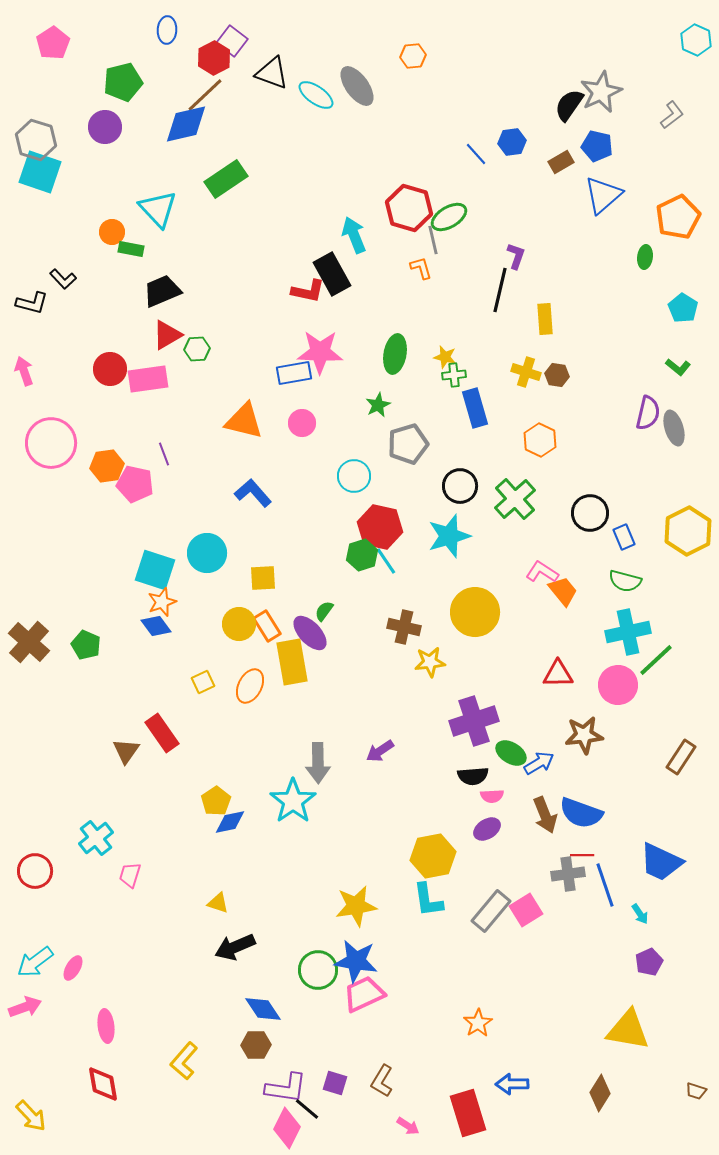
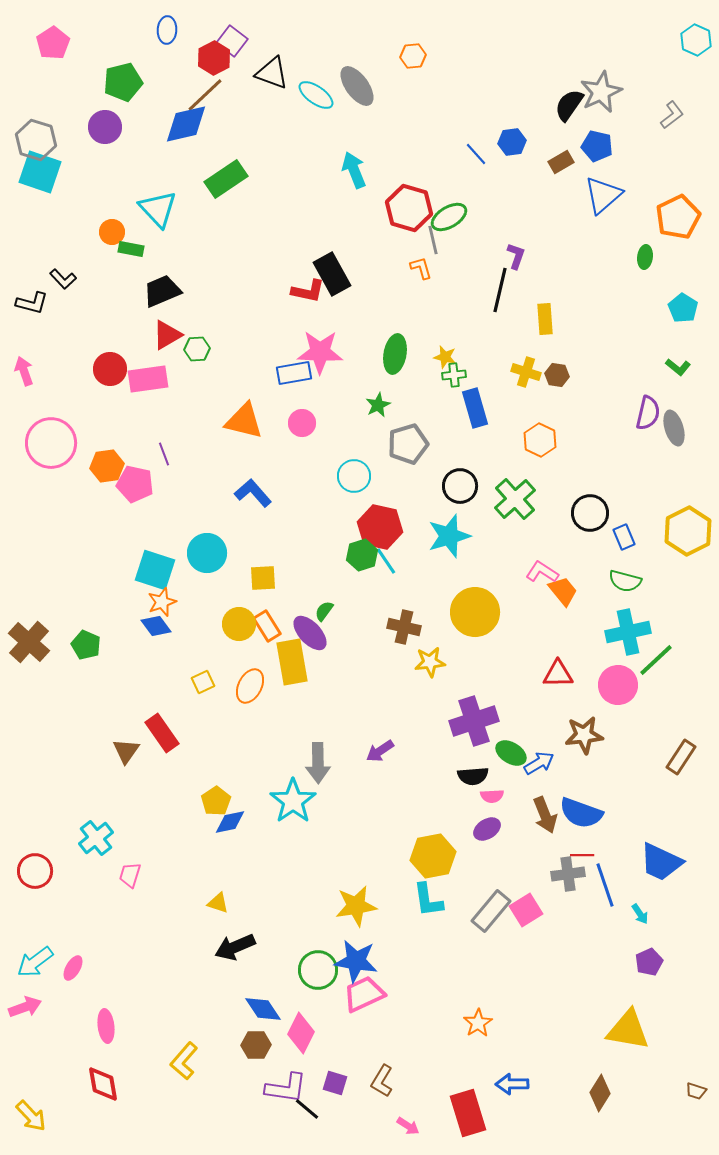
cyan arrow at (354, 235): moved 65 px up
pink diamond at (287, 1128): moved 14 px right, 95 px up
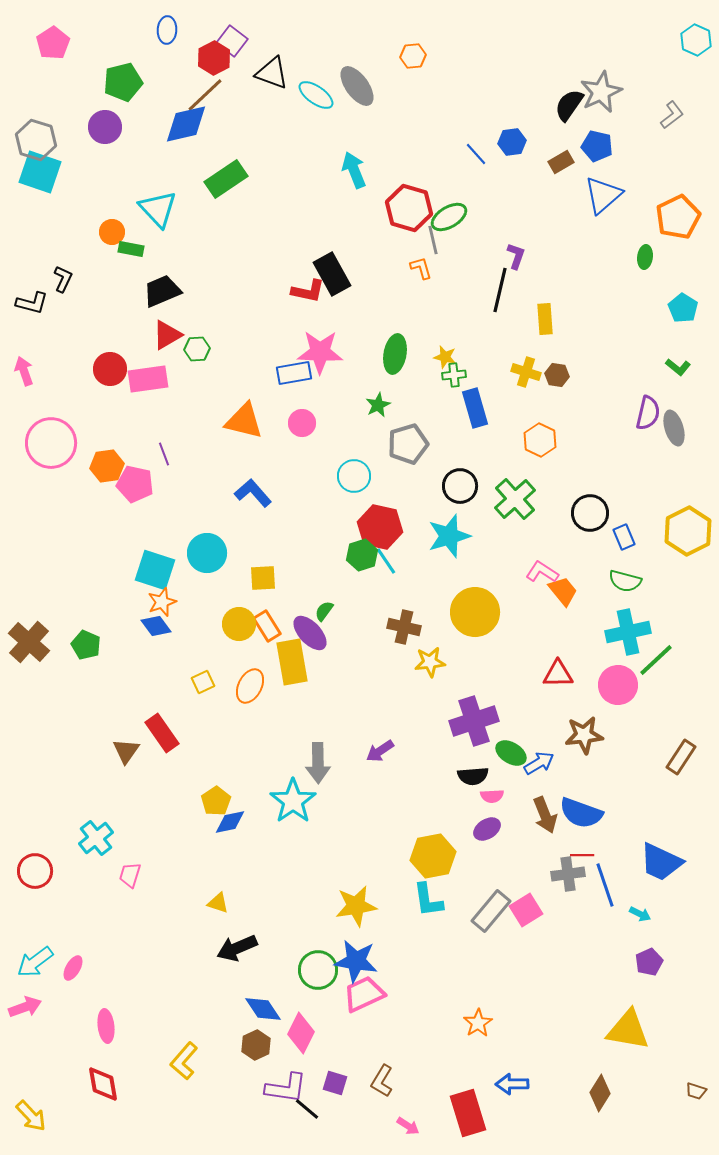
black L-shape at (63, 279): rotated 112 degrees counterclockwise
cyan arrow at (640, 914): rotated 30 degrees counterclockwise
black arrow at (235, 947): moved 2 px right, 1 px down
brown hexagon at (256, 1045): rotated 24 degrees counterclockwise
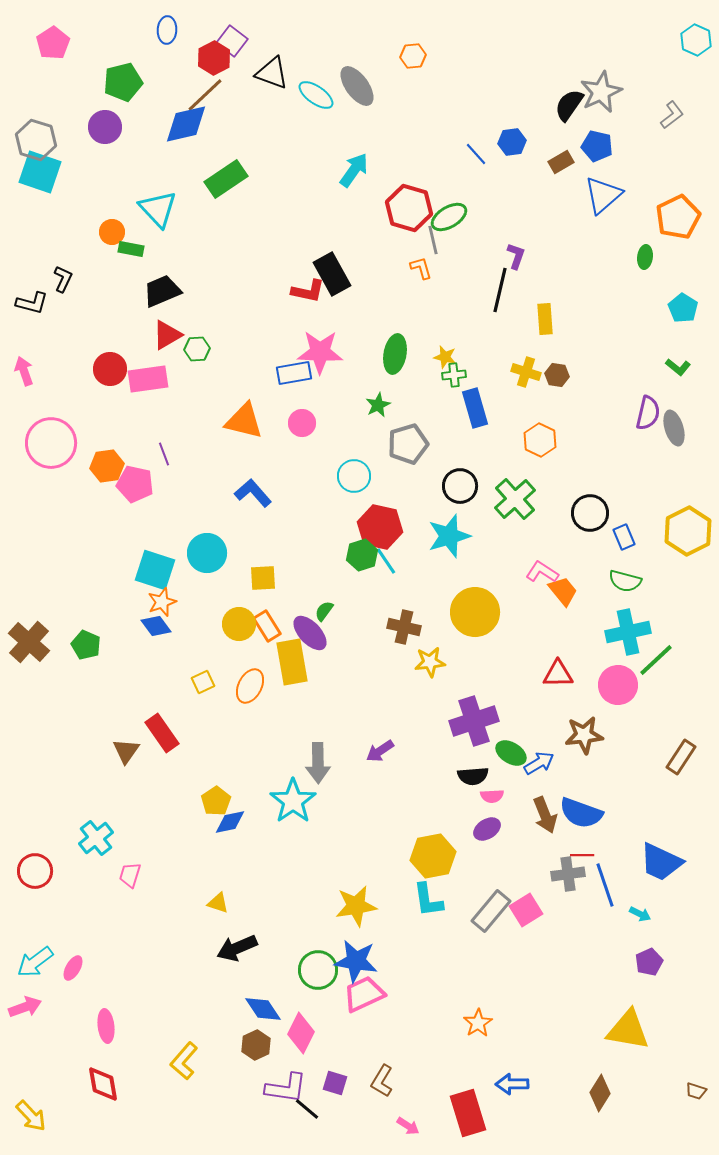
cyan arrow at (354, 170): rotated 57 degrees clockwise
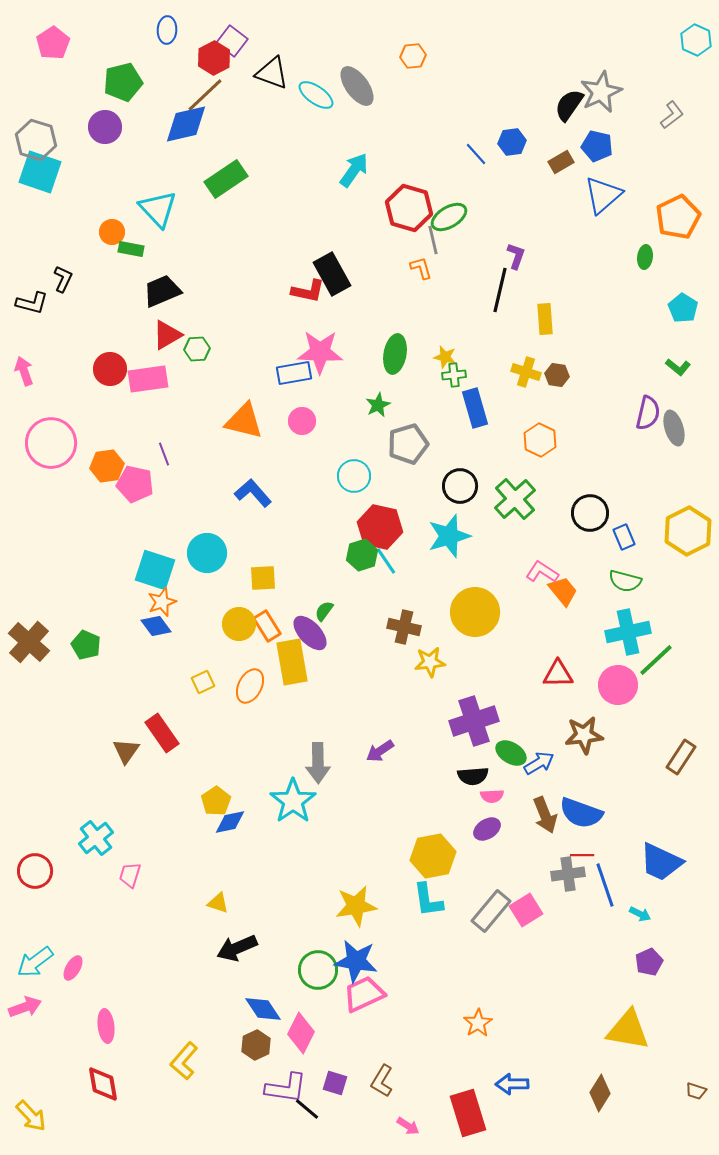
pink circle at (302, 423): moved 2 px up
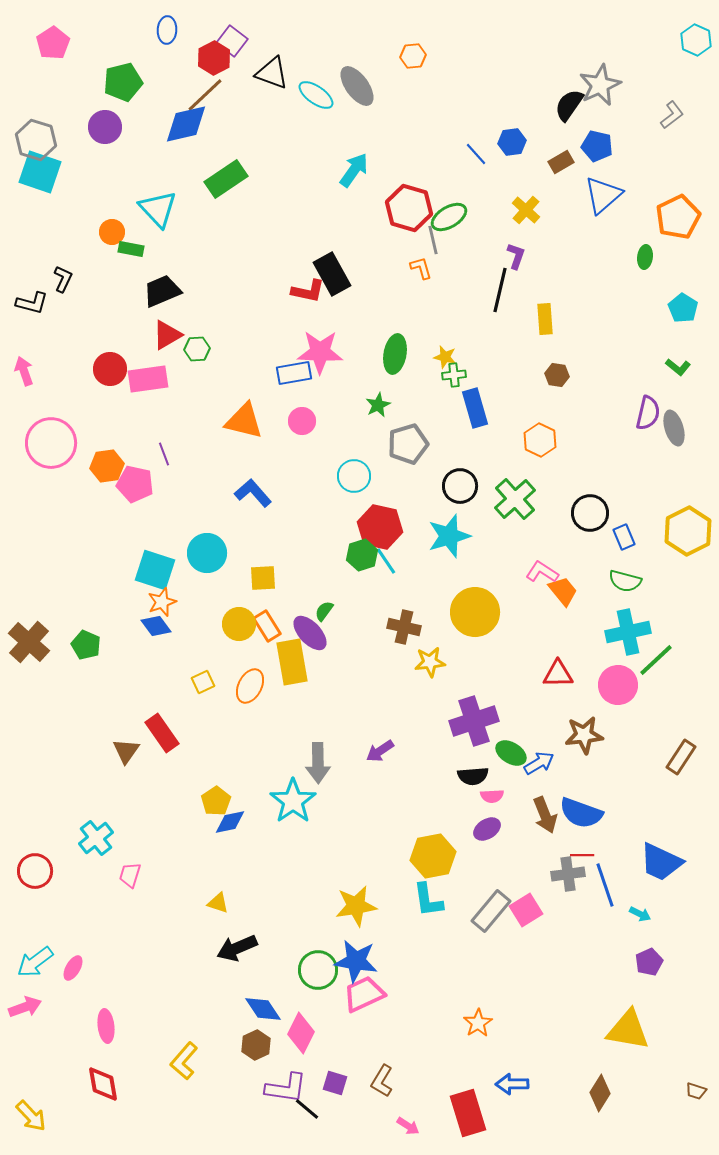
gray star at (601, 92): moved 1 px left, 7 px up
yellow cross at (526, 372): moved 162 px up; rotated 24 degrees clockwise
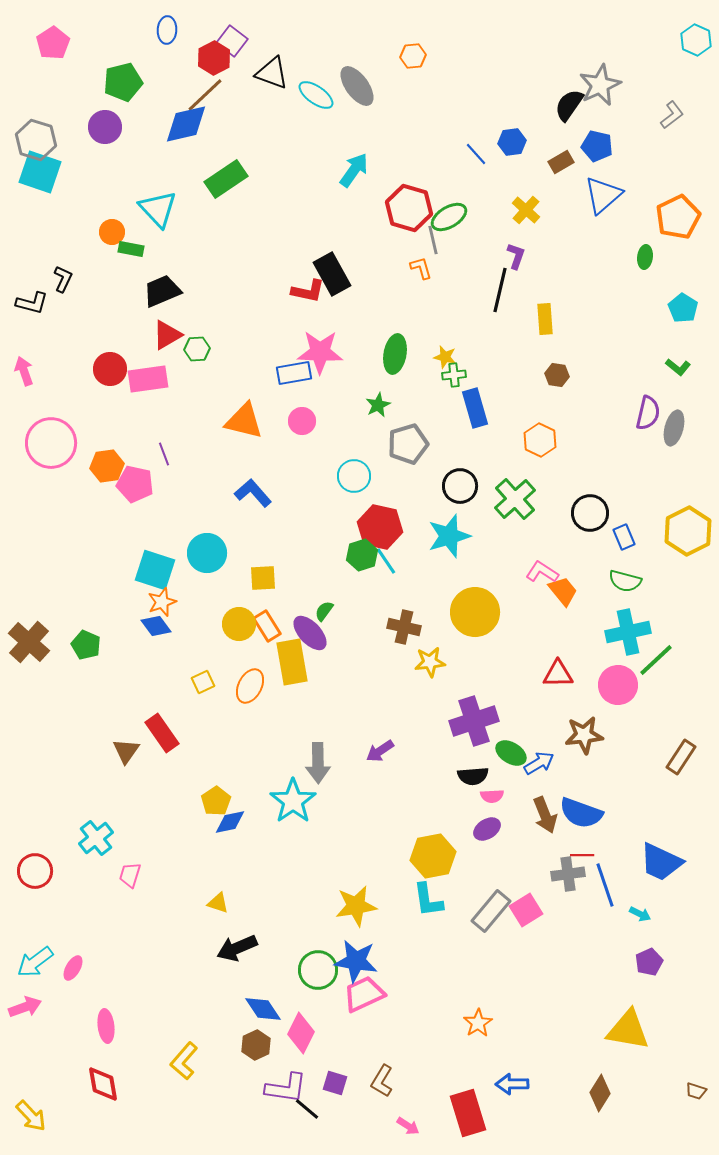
gray ellipse at (674, 428): rotated 32 degrees clockwise
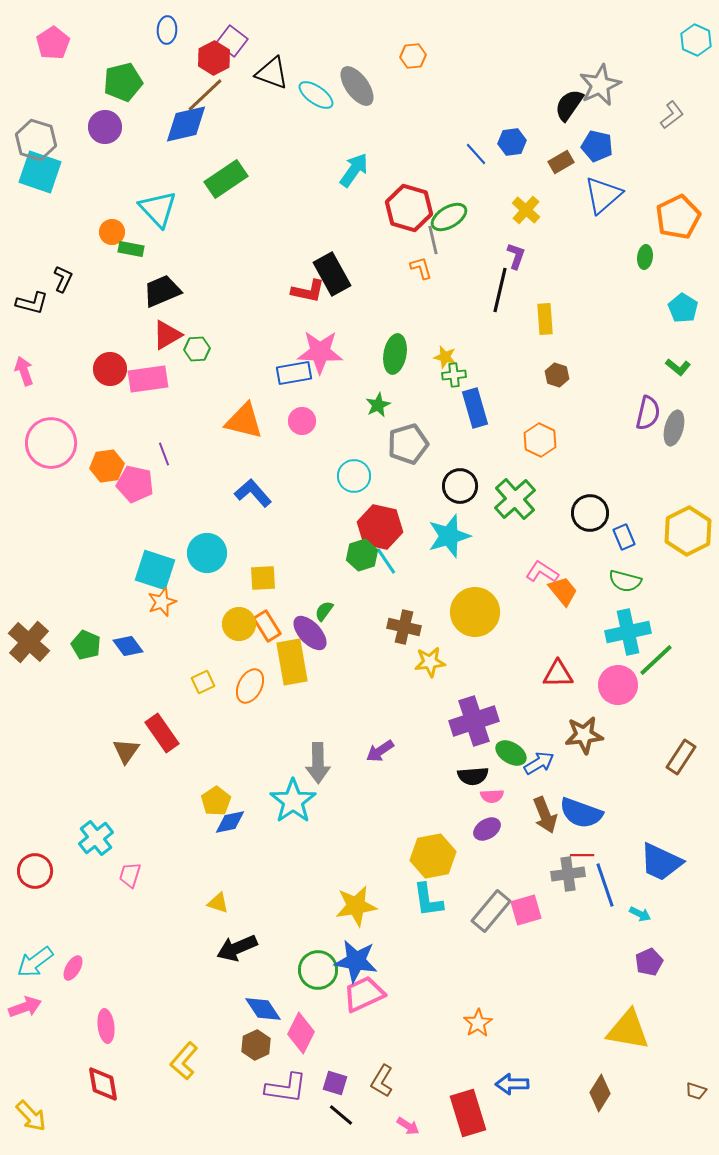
brown hexagon at (557, 375): rotated 10 degrees clockwise
blue diamond at (156, 626): moved 28 px left, 20 px down
pink square at (526, 910): rotated 16 degrees clockwise
black line at (307, 1109): moved 34 px right, 6 px down
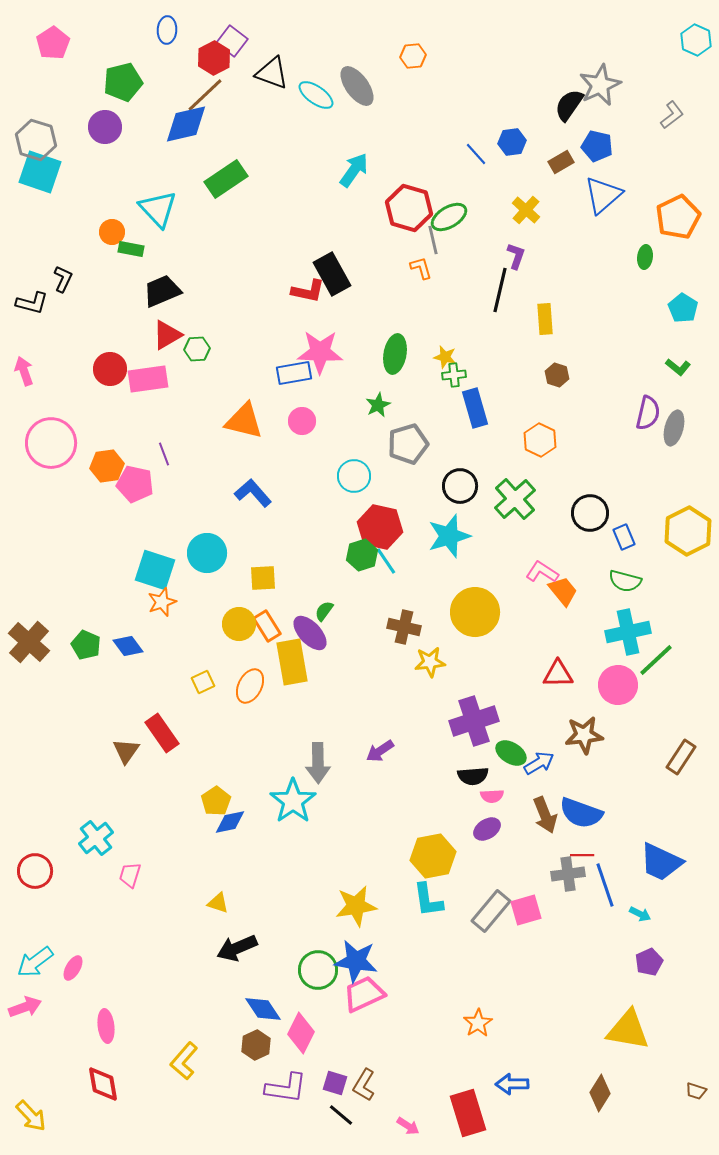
brown L-shape at (382, 1081): moved 18 px left, 4 px down
